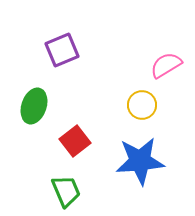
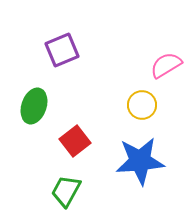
green trapezoid: rotated 128 degrees counterclockwise
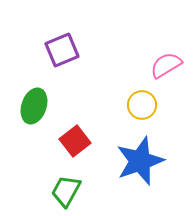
blue star: rotated 15 degrees counterclockwise
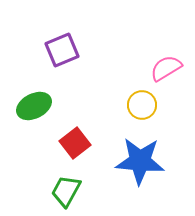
pink semicircle: moved 3 px down
green ellipse: rotated 44 degrees clockwise
red square: moved 2 px down
blue star: rotated 24 degrees clockwise
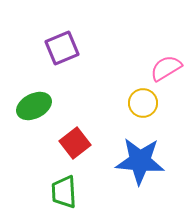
purple square: moved 2 px up
yellow circle: moved 1 px right, 2 px up
green trapezoid: moved 2 px left, 1 px down; rotated 32 degrees counterclockwise
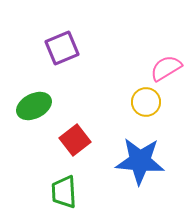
yellow circle: moved 3 px right, 1 px up
red square: moved 3 px up
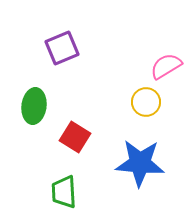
pink semicircle: moved 2 px up
green ellipse: rotated 56 degrees counterclockwise
red square: moved 3 px up; rotated 20 degrees counterclockwise
blue star: moved 2 px down
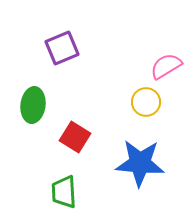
green ellipse: moved 1 px left, 1 px up
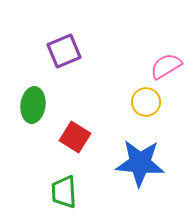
purple square: moved 2 px right, 3 px down
